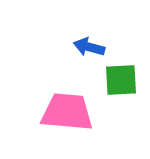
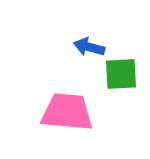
green square: moved 6 px up
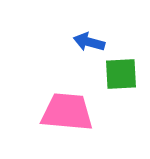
blue arrow: moved 5 px up
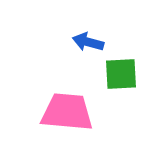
blue arrow: moved 1 px left
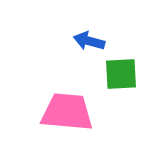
blue arrow: moved 1 px right, 1 px up
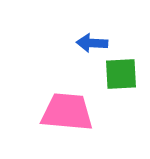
blue arrow: moved 3 px right, 2 px down; rotated 12 degrees counterclockwise
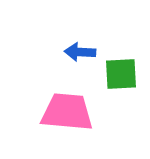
blue arrow: moved 12 px left, 9 px down
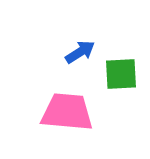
blue arrow: rotated 144 degrees clockwise
